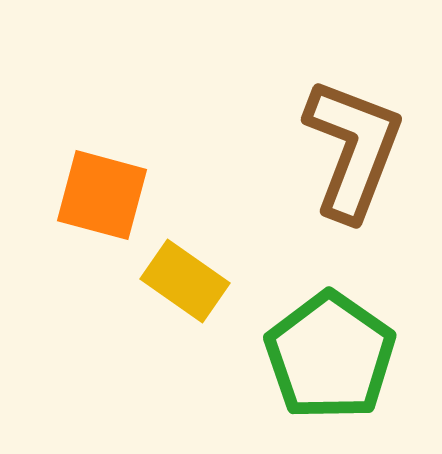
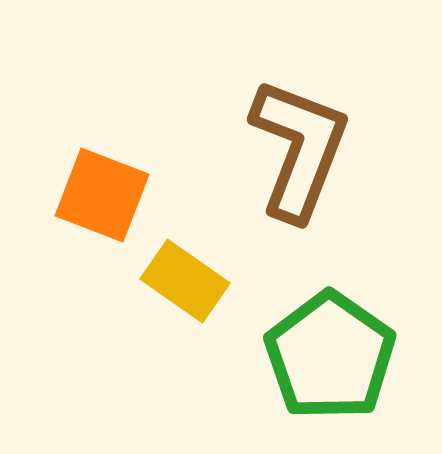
brown L-shape: moved 54 px left
orange square: rotated 6 degrees clockwise
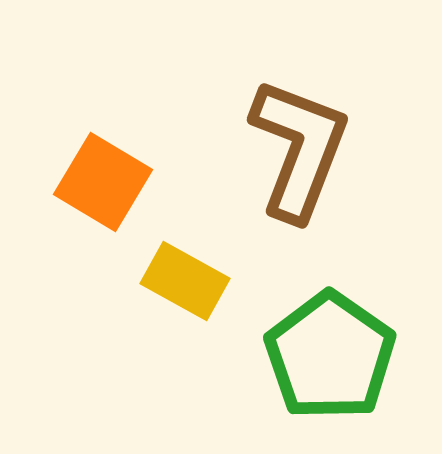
orange square: moved 1 px right, 13 px up; rotated 10 degrees clockwise
yellow rectangle: rotated 6 degrees counterclockwise
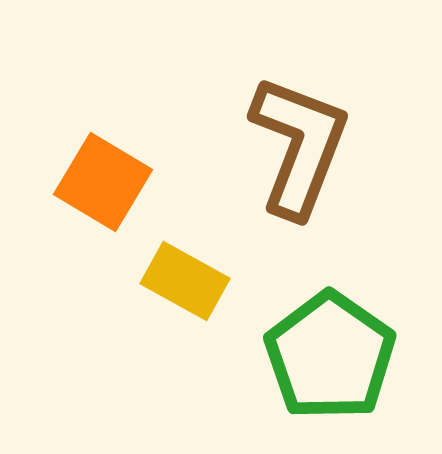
brown L-shape: moved 3 px up
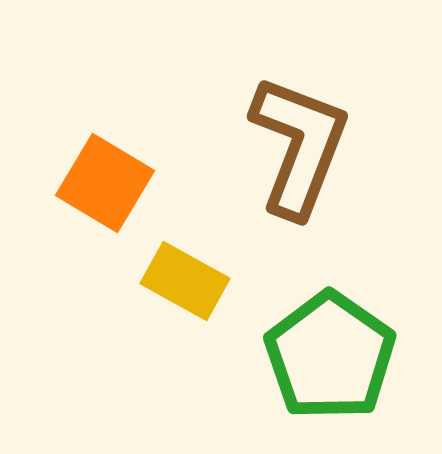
orange square: moved 2 px right, 1 px down
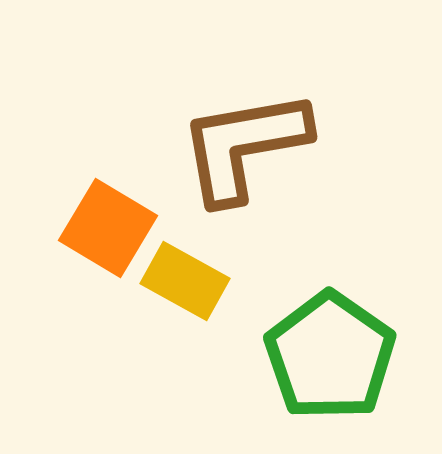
brown L-shape: moved 55 px left; rotated 121 degrees counterclockwise
orange square: moved 3 px right, 45 px down
